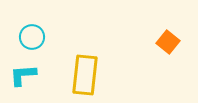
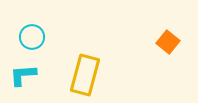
yellow rectangle: rotated 9 degrees clockwise
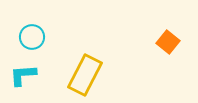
yellow rectangle: rotated 12 degrees clockwise
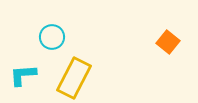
cyan circle: moved 20 px right
yellow rectangle: moved 11 px left, 3 px down
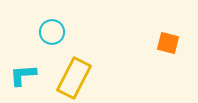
cyan circle: moved 5 px up
orange square: moved 1 px down; rotated 25 degrees counterclockwise
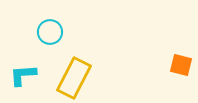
cyan circle: moved 2 px left
orange square: moved 13 px right, 22 px down
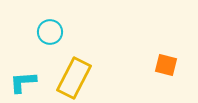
orange square: moved 15 px left
cyan L-shape: moved 7 px down
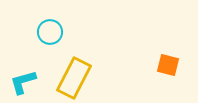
orange square: moved 2 px right
cyan L-shape: rotated 12 degrees counterclockwise
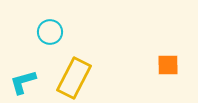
orange square: rotated 15 degrees counterclockwise
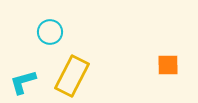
yellow rectangle: moved 2 px left, 2 px up
